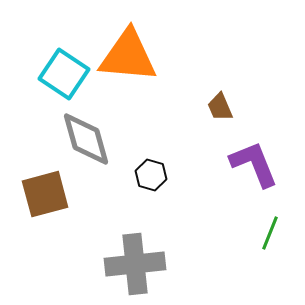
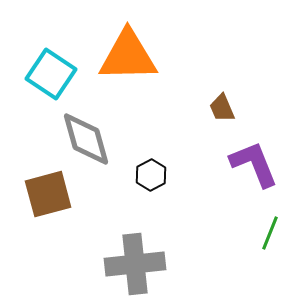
orange triangle: rotated 6 degrees counterclockwise
cyan square: moved 13 px left
brown trapezoid: moved 2 px right, 1 px down
black hexagon: rotated 16 degrees clockwise
brown square: moved 3 px right
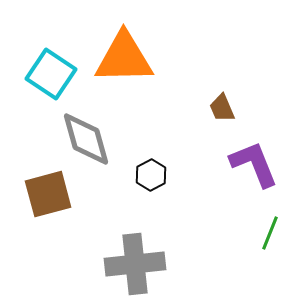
orange triangle: moved 4 px left, 2 px down
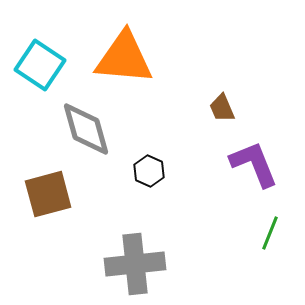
orange triangle: rotated 6 degrees clockwise
cyan square: moved 11 px left, 9 px up
gray diamond: moved 10 px up
black hexagon: moved 2 px left, 4 px up; rotated 8 degrees counterclockwise
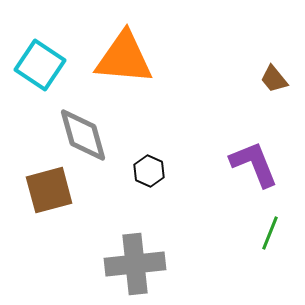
brown trapezoid: moved 52 px right, 29 px up; rotated 16 degrees counterclockwise
gray diamond: moved 3 px left, 6 px down
brown square: moved 1 px right, 4 px up
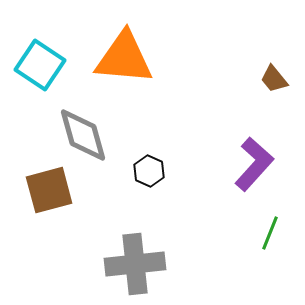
purple L-shape: rotated 64 degrees clockwise
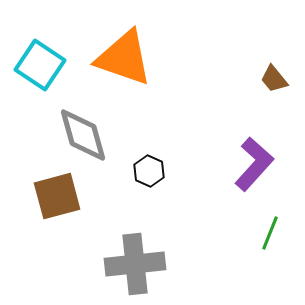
orange triangle: rotated 14 degrees clockwise
brown square: moved 8 px right, 6 px down
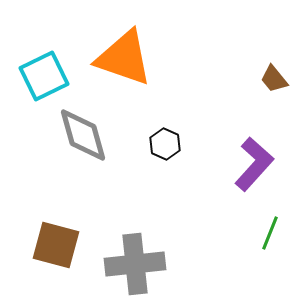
cyan square: moved 4 px right, 11 px down; rotated 30 degrees clockwise
black hexagon: moved 16 px right, 27 px up
brown square: moved 1 px left, 49 px down; rotated 30 degrees clockwise
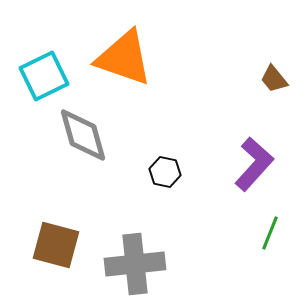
black hexagon: moved 28 px down; rotated 12 degrees counterclockwise
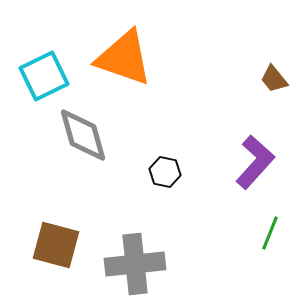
purple L-shape: moved 1 px right, 2 px up
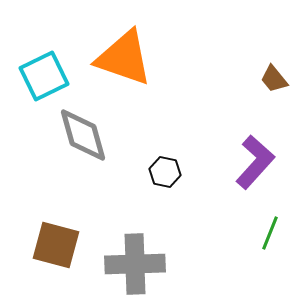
gray cross: rotated 4 degrees clockwise
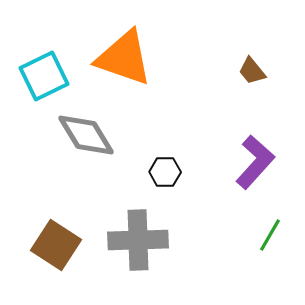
brown trapezoid: moved 22 px left, 8 px up
gray diamond: moved 3 px right; rotated 16 degrees counterclockwise
black hexagon: rotated 12 degrees counterclockwise
green line: moved 2 px down; rotated 8 degrees clockwise
brown square: rotated 18 degrees clockwise
gray cross: moved 3 px right, 24 px up
